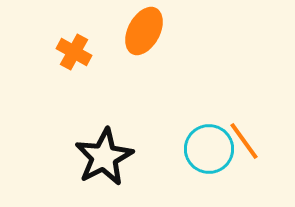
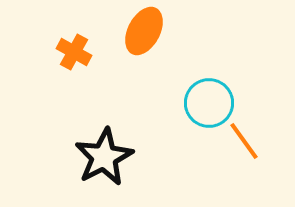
cyan circle: moved 46 px up
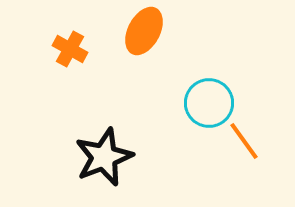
orange cross: moved 4 px left, 3 px up
black star: rotated 6 degrees clockwise
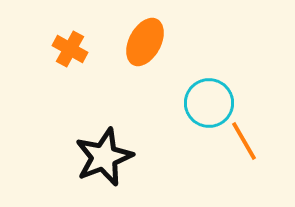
orange ellipse: moved 1 px right, 11 px down
orange line: rotated 6 degrees clockwise
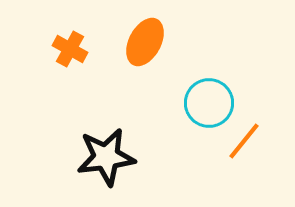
orange line: rotated 69 degrees clockwise
black star: moved 2 px right; rotated 14 degrees clockwise
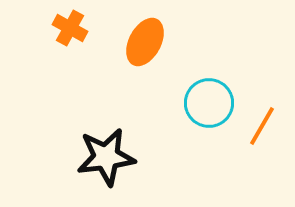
orange cross: moved 21 px up
orange line: moved 18 px right, 15 px up; rotated 9 degrees counterclockwise
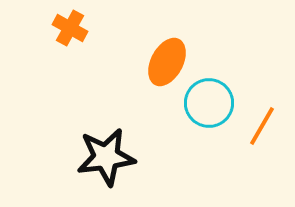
orange ellipse: moved 22 px right, 20 px down
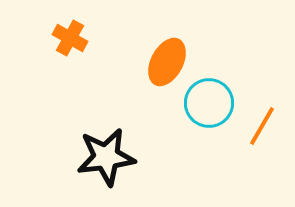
orange cross: moved 10 px down
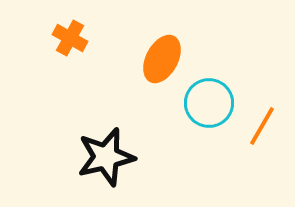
orange ellipse: moved 5 px left, 3 px up
black star: rotated 6 degrees counterclockwise
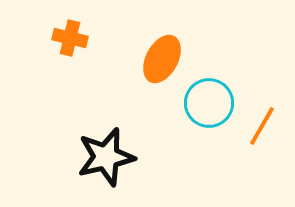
orange cross: rotated 16 degrees counterclockwise
